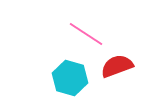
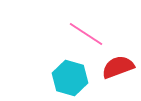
red semicircle: moved 1 px right, 1 px down
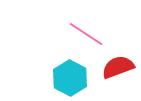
cyan hexagon: rotated 12 degrees clockwise
